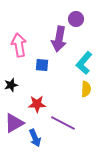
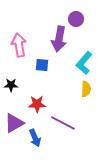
black star: rotated 16 degrees clockwise
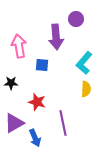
purple arrow: moved 3 px left, 2 px up; rotated 15 degrees counterclockwise
pink arrow: moved 1 px down
black star: moved 2 px up
red star: moved 2 px up; rotated 18 degrees clockwise
purple line: rotated 50 degrees clockwise
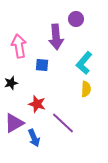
black star: rotated 16 degrees counterclockwise
red star: moved 2 px down
purple line: rotated 35 degrees counterclockwise
blue arrow: moved 1 px left
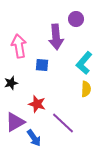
purple triangle: moved 1 px right, 1 px up
blue arrow: rotated 12 degrees counterclockwise
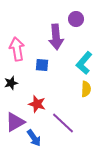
pink arrow: moved 2 px left, 3 px down
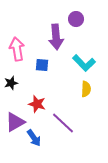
cyan L-shape: rotated 85 degrees counterclockwise
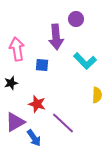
cyan L-shape: moved 1 px right, 2 px up
yellow semicircle: moved 11 px right, 6 px down
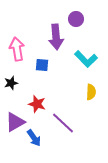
cyan L-shape: moved 1 px right, 2 px up
yellow semicircle: moved 6 px left, 3 px up
